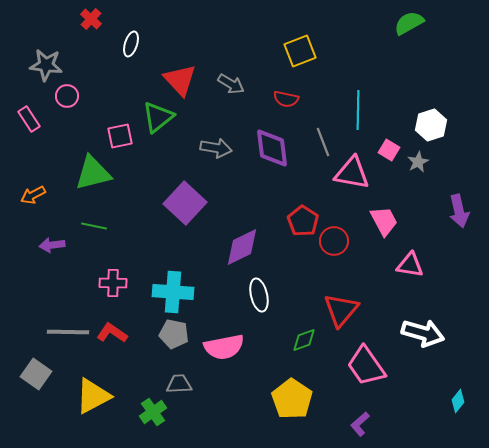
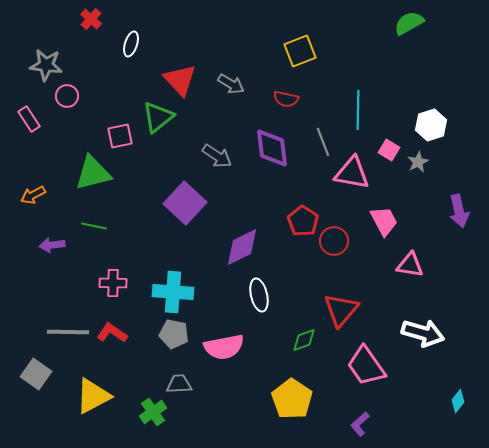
gray arrow at (216, 148): moved 1 px right, 8 px down; rotated 24 degrees clockwise
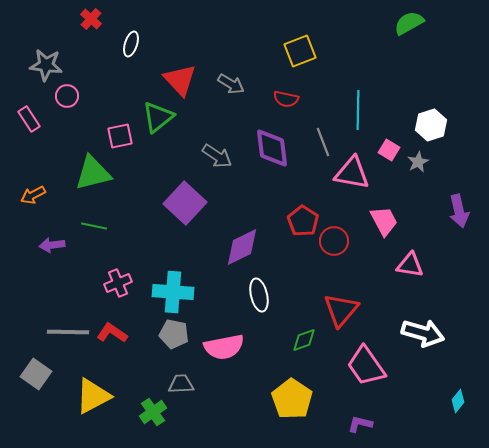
pink cross at (113, 283): moved 5 px right; rotated 24 degrees counterclockwise
gray trapezoid at (179, 384): moved 2 px right
purple L-shape at (360, 424): rotated 55 degrees clockwise
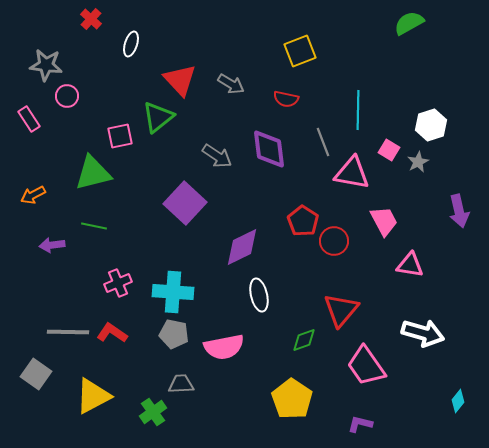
purple diamond at (272, 148): moved 3 px left, 1 px down
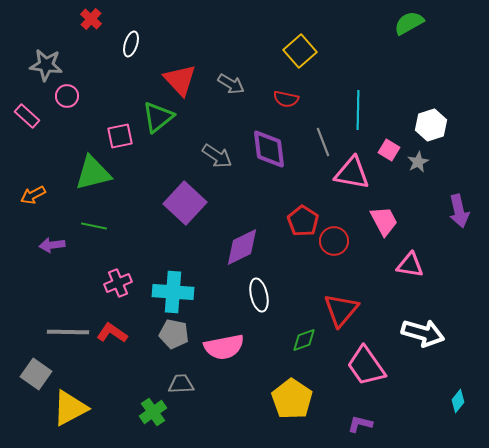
yellow square at (300, 51): rotated 20 degrees counterclockwise
pink rectangle at (29, 119): moved 2 px left, 3 px up; rotated 15 degrees counterclockwise
yellow triangle at (93, 396): moved 23 px left, 12 px down
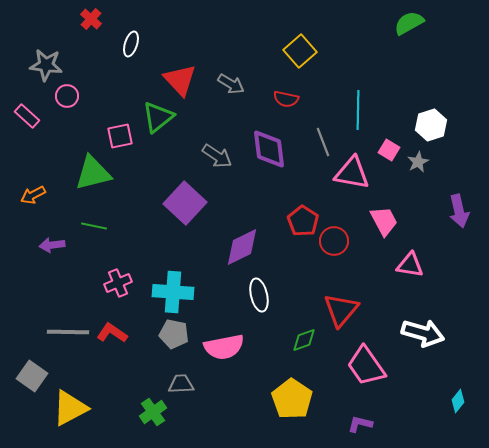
gray square at (36, 374): moved 4 px left, 2 px down
